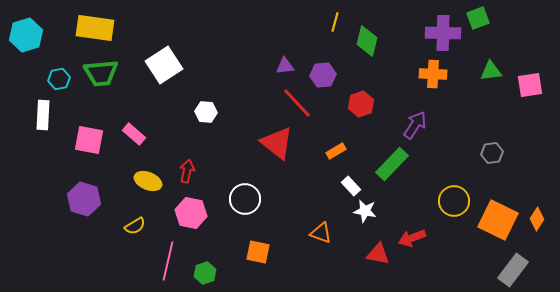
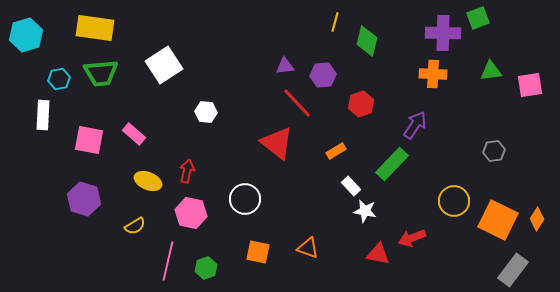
gray hexagon at (492, 153): moved 2 px right, 2 px up
orange triangle at (321, 233): moved 13 px left, 15 px down
green hexagon at (205, 273): moved 1 px right, 5 px up
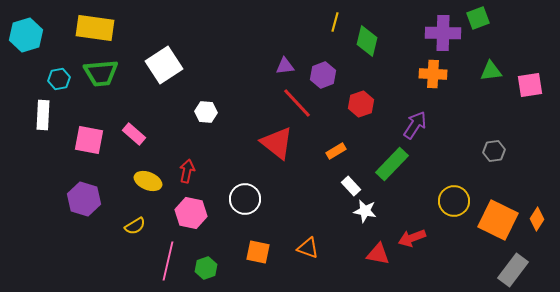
purple hexagon at (323, 75): rotated 15 degrees counterclockwise
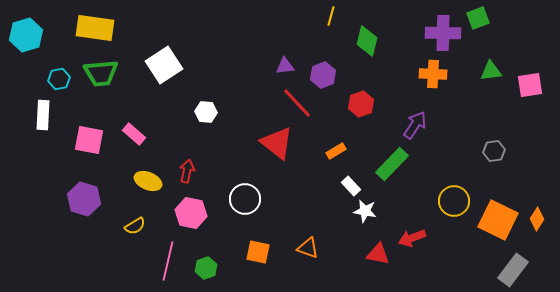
yellow line at (335, 22): moved 4 px left, 6 px up
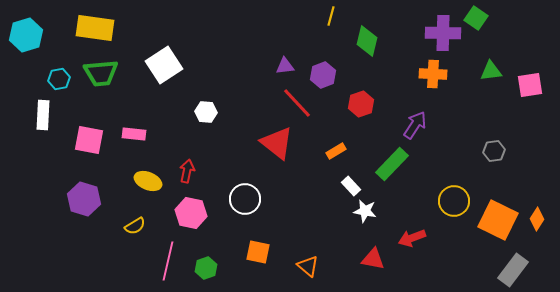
green square at (478, 18): moved 2 px left; rotated 35 degrees counterclockwise
pink rectangle at (134, 134): rotated 35 degrees counterclockwise
orange triangle at (308, 248): moved 18 px down; rotated 20 degrees clockwise
red triangle at (378, 254): moved 5 px left, 5 px down
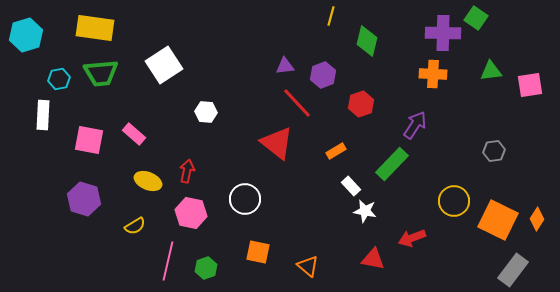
pink rectangle at (134, 134): rotated 35 degrees clockwise
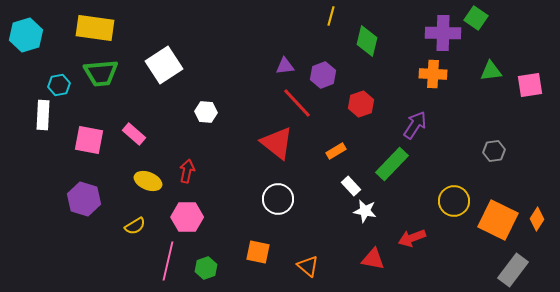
cyan hexagon at (59, 79): moved 6 px down
white circle at (245, 199): moved 33 px right
pink hexagon at (191, 213): moved 4 px left, 4 px down; rotated 12 degrees counterclockwise
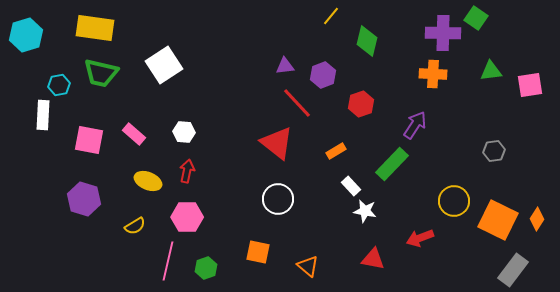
yellow line at (331, 16): rotated 24 degrees clockwise
green trapezoid at (101, 73): rotated 18 degrees clockwise
white hexagon at (206, 112): moved 22 px left, 20 px down
red arrow at (412, 238): moved 8 px right
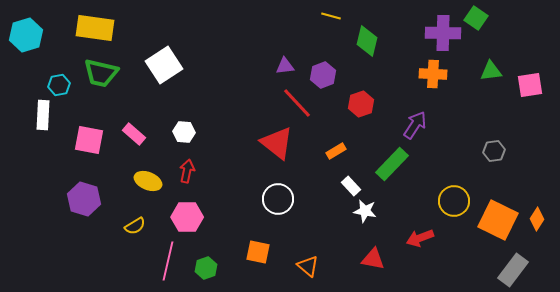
yellow line at (331, 16): rotated 66 degrees clockwise
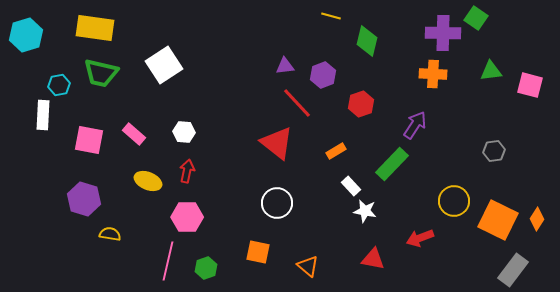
pink square at (530, 85): rotated 24 degrees clockwise
white circle at (278, 199): moved 1 px left, 4 px down
yellow semicircle at (135, 226): moved 25 px left, 8 px down; rotated 140 degrees counterclockwise
